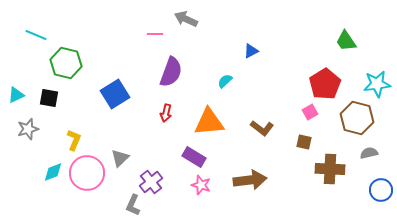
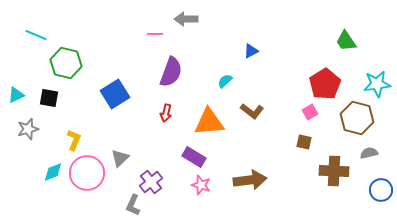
gray arrow: rotated 25 degrees counterclockwise
brown L-shape: moved 10 px left, 17 px up
brown cross: moved 4 px right, 2 px down
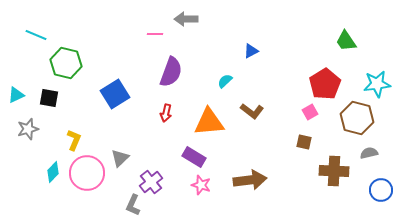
cyan diamond: rotated 25 degrees counterclockwise
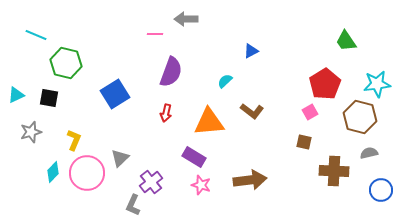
brown hexagon: moved 3 px right, 1 px up
gray star: moved 3 px right, 3 px down
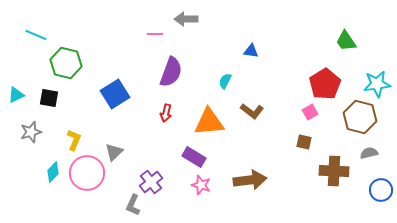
blue triangle: rotated 35 degrees clockwise
cyan semicircle: rotated 21 degrees counterclockwise
gray triangle: moved 6 px left, 6 px up
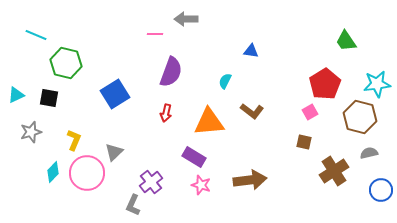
brown cross: rotated 36 degrees counterclockwise
